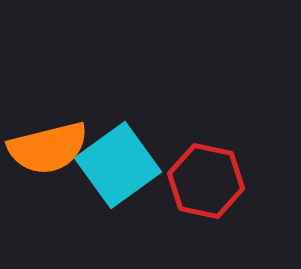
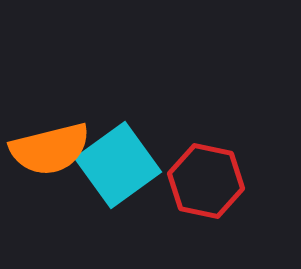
orange semicircle: moved 2 px right, 1 px down
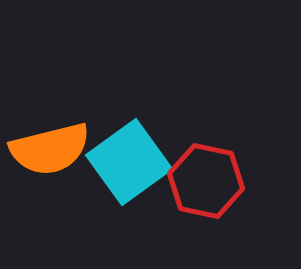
cyan square: moved 11 px right, 3 px up
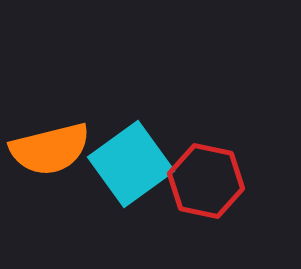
cyan square: moved 2 px right, 2 px down
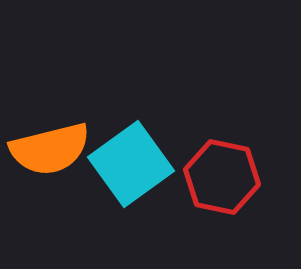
red hexagon: moved 16 px right, 4 px up
